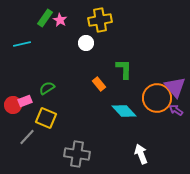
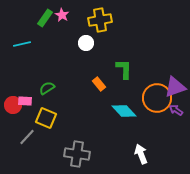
pink star: moved 2 px right, 5 px up
purple triangle: rotated 50 degrees clockwise
pink rectangle: rotated 24 degrees clockwise
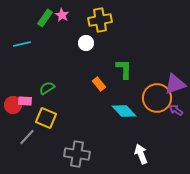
purple triangle: moved 3 px up
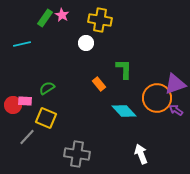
yellow cross: rotated 20 degrees clockwise
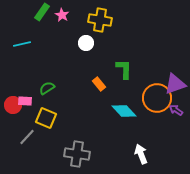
green rectangle: moved 3 px left, 6 px up
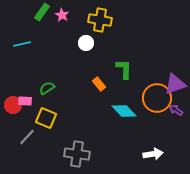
white arrow: moved 12 px right; rotated 102 degrees clockwise
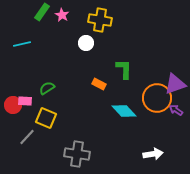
orange rectangle: rotated 24 degrees counterclockwise
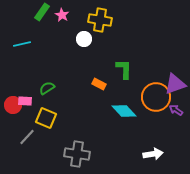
white circle: moved 2 px left, 4 px up
orange circle: moved 1 px left, 1 px up
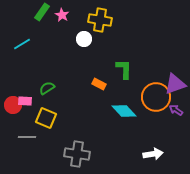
cyan line: rotated 18 degrees counterclockwise
gray line: rotated 48 degrees clockwise
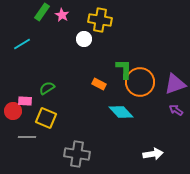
orange circle: moved 16 px left, 15 px up
red circle: moved 6 px down
cyan diamond: moved 3 px left, 1 px down
